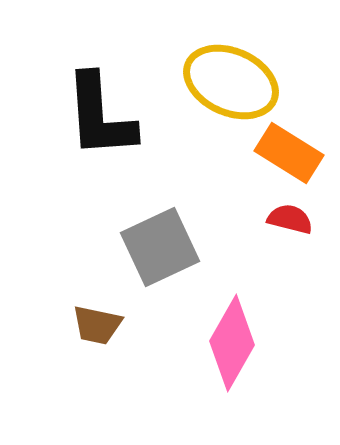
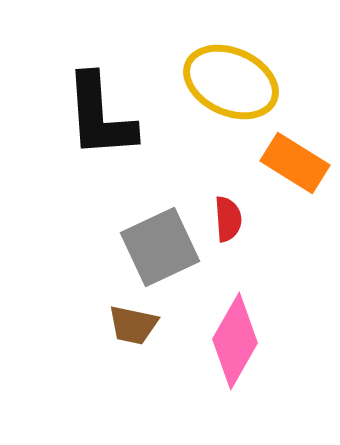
orange rectangle: moved 6 px right, 10 px down
red semicircle: moved 62 px left; rotated 72 degrees clockwise
brown trapezoid: moved 36 px right
pink diamond: moved 3 px right, 2 px up
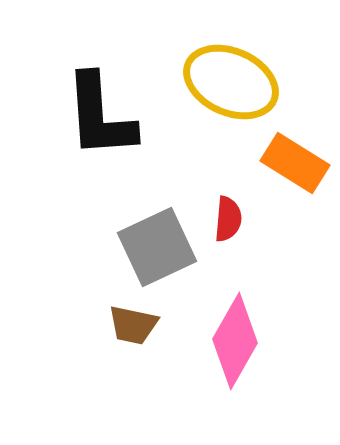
red semicircle: rotated 9 degrees clockwise
gray square: moved 3 px left
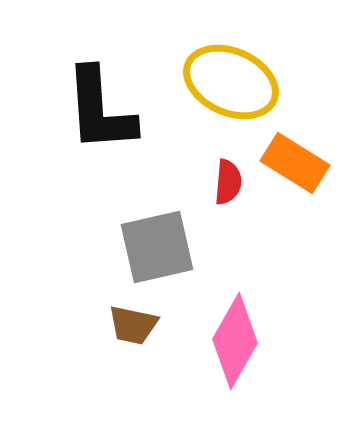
black L-shape: moved 6 px up
red semicircle: moved 37 px up
gray square: rotated 12 degrees clockwise
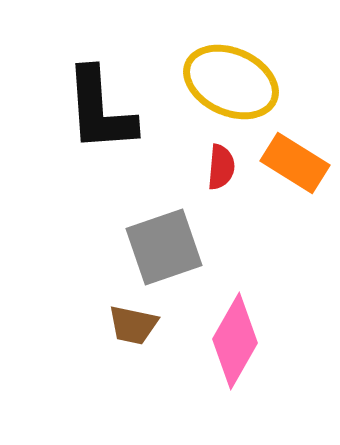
red semicircle: moved 7 px left, 15 px up
gray square: moved 7 px right; rotated 6 degrees counterclockwise
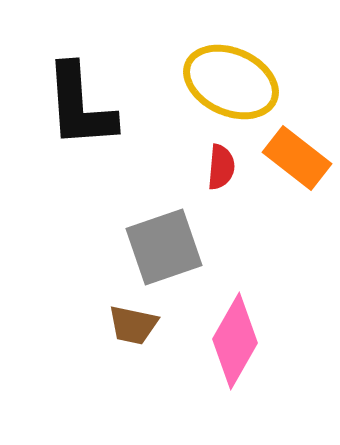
black L-shape: moved 20 px left, 4 px up
orange rectangle: moved 2 px right, 5 px up; rotated 6 degrees clockwise
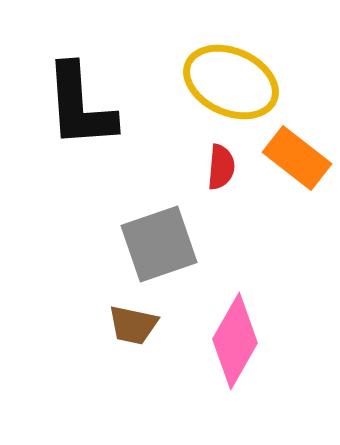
gray square: moved 5 px left, 3 px up
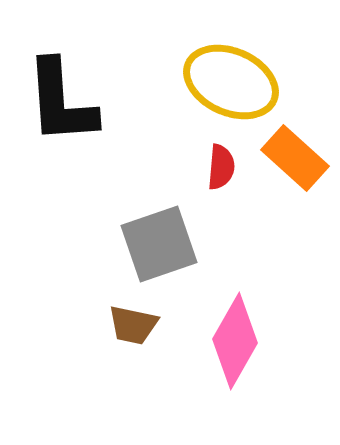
black L-shape: moved 19 px left, 4 px up
orange rectangle: moved 2 px left; rotated 4 degrees clockwise
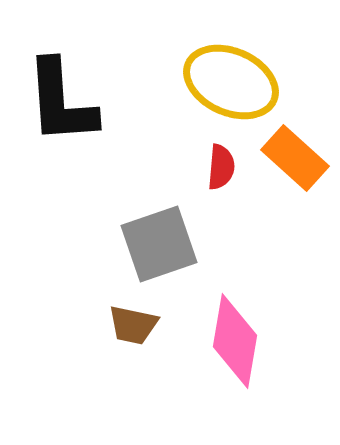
pink diamond: rotated 20 degrees counterclockwise
